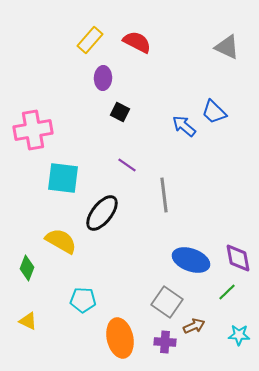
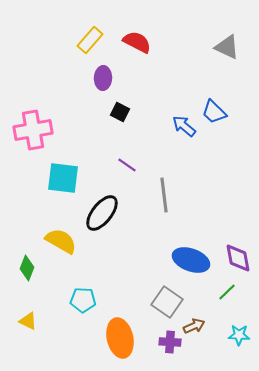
purple cross: moved 5 px right
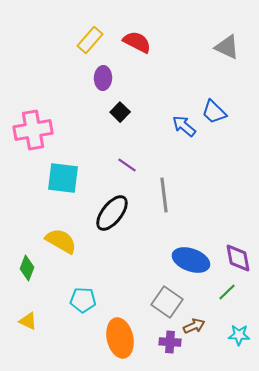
black square: rotated 18 degrees clockwise
black ellipse: moved 10 px right
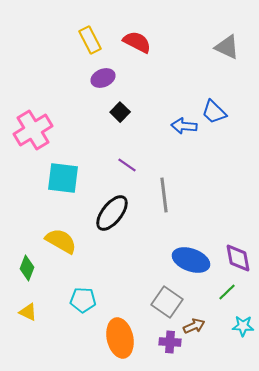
yellow rectangle: rotated 68 degrees counterclockwise
purple ellipse: rotated 65 degrees clockwise
blue arrow: rotated 35 degrees counterclockwise
pink cross: rotated 21 degrees counterclockwise
yellow triangle: moved 9 px up
cyan star: moved 4 px right, 9 px up
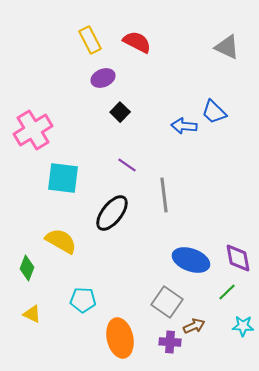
yellow triangle: moved 4 px right, 2 px down
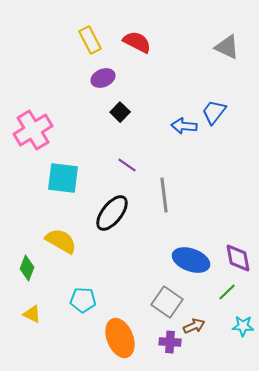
blue trapezoid: rotated 84 degrees clockwise
orange ellipse: rotated 9 degrees counterclockwise
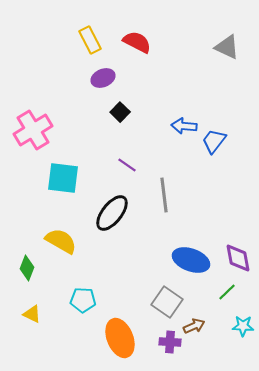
blue trapezoid: moved 29 px down
